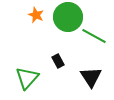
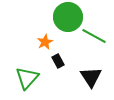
orange star: moved 9 px right, 27 px down; rotated 21 degrees clockwise
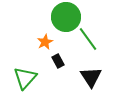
green circle: moved 2 px left
green line: moved 6 px left, 3 px down; rotated 25 degrees clockwise
green triangle: moved 2 px left
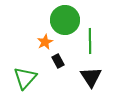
green circle: moved 1 px left, 3 px down
green line: moved 2 px right, 2 px down; rotated 35 degrees clockwise
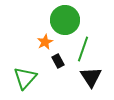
green line: moved 7 px left, 8 px down; rotated 20 degrees clockwise
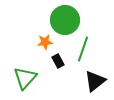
orange star: rotated 21 degrees clockwise
black triangle: moved 4 px right, 4 px down; rotated 25 degrees clockwise
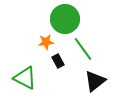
green circle: moved 1 px up
orange star: moved 1 px right
green line: rotated 55 degrees counterclockwise
green triangle: rotated 45 degrees counterclockwise
